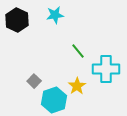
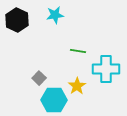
green line: rotated 42 degrees counterclockwise
gray square: moved 5 px right, 3 px up
cyan hexagon: rotated 20 degrees clockwise
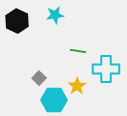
black hexagon: moved 1 px down
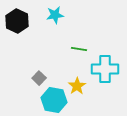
green line: moved 1 px right, 2 px up
cyan cross: moved 1 px left
cyan hexagon: rotated 10 degrees clockwise
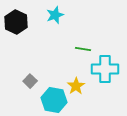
cyan star: rotated 12 degrees counterclockwise
black hexagon: moved 1 px left, 1 px down
green line: moved 4 px right
gray square: moved 9 px left, 3 px down
yellow star: moved 1 px left
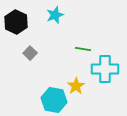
gray square: moved 28 px up
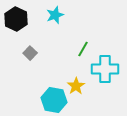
black hexagon: moved 3 px up
green line: rotated 70 degrees counterclockwise
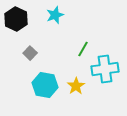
cyan cross: rotated 8 degrees counterclockwise
cyan hexagon: moved 9 px left, 15 px up
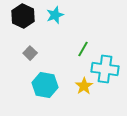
black hexagon: moved 7 px right, 3 px up
cyan cross: rotated 16 degrees clockwise
yellow star: moved 8 px right
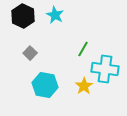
cyan star: rotated 24 degrees counterclockwise
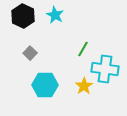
cyan hexagon: rotated 10 degrees counterclockwise
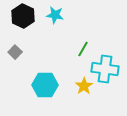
cyan star: rotated 18 degrees counterclockwise
gray square: moved 15 px left, 1 px up
